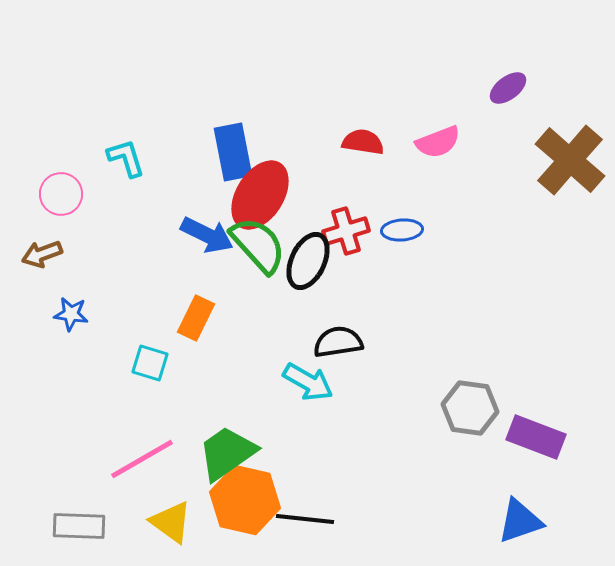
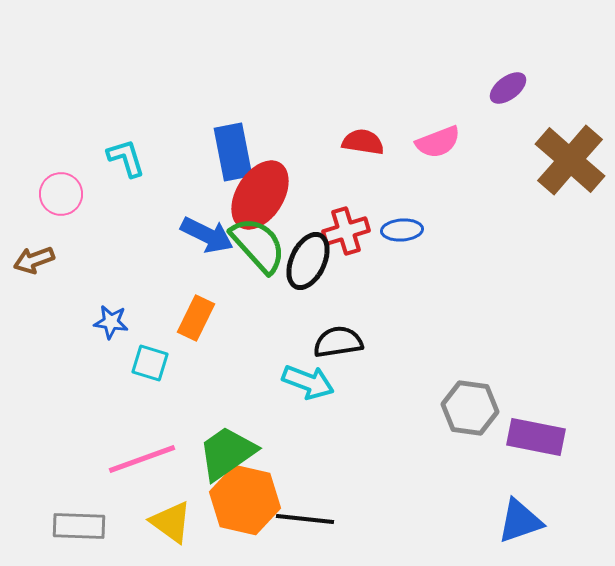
brown arrow: moved 8 px left, 6 px down
blue star: moved 40 px right, 8 px down
cyan arrow: rotated 9 degrees counterclockwise
purple rectangle: rotated 10 degrees counterclockwise
pink line: rotated 10 degrees clockwise
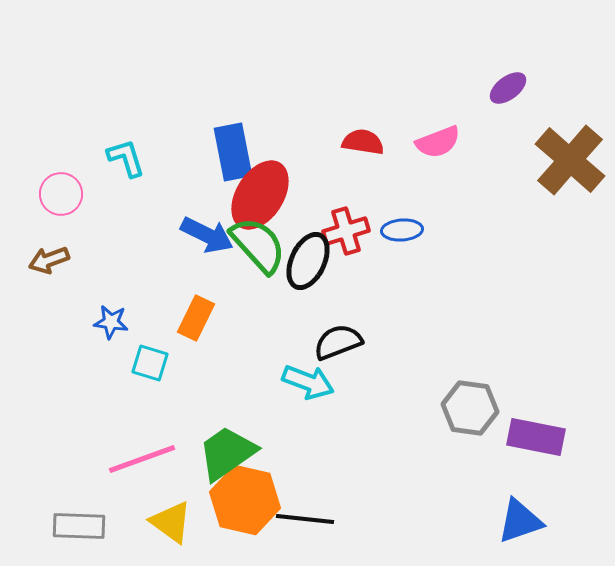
brown arrow: moved 15 px right
black semicircle: rotated 12 degrees counterclockwise
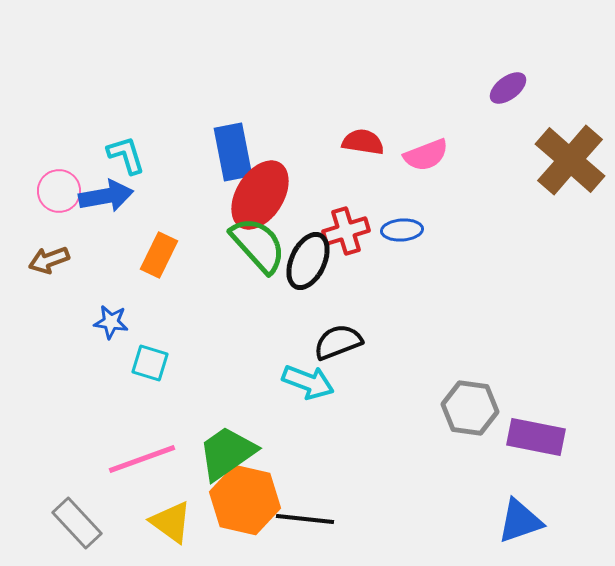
pink semicircle: moved 12 px left, 13 px down
cyan L-shape: moved 3 px up
pink circle: moved 2 px left, 3 px up
blue arrow: moved 101 px left, 39 px up; rotated 36 degrees counterclockwise
orange rectangle: moved 37 px left, 63 px up
gray rectangle: moved 2 px left, 3 px up; rotated 45 degrees clockwise
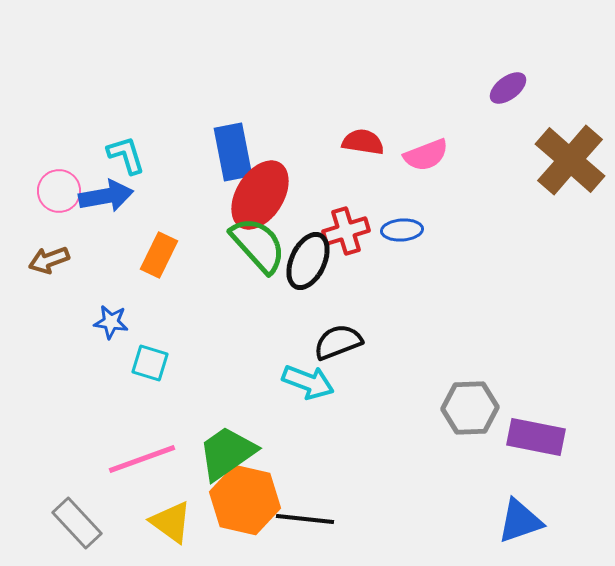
gray hexagon: rotated 10 degrees counterclockwise
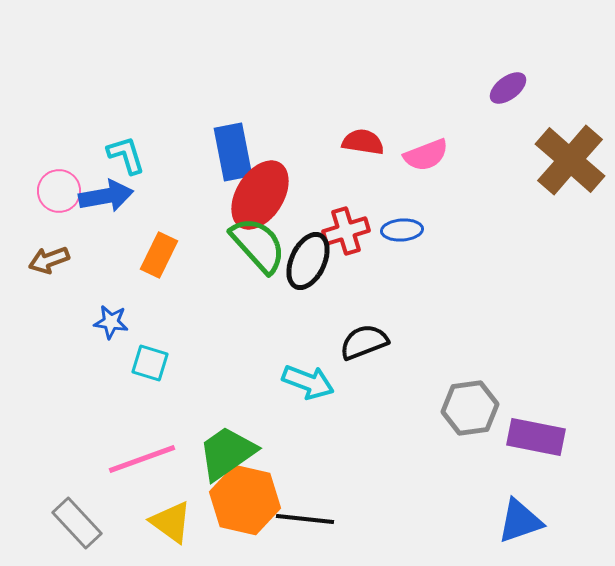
black semicircle: moved 26 px right
gray hexagon: rotated 6 degrees counterclockwise
